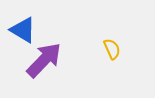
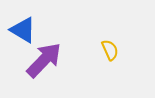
yellow semicircle: moved 2 px left, 1 px down
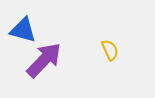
blue triangle: rotated 16 degrees counterclockwise
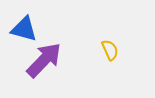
blue triangle: moved 1 px right, 1 px up
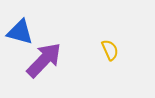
blue triangle: moved 4 px left, 3 px down
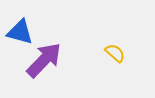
yellow semicircle: moved 5 px right, 3 px down; rotated 25 degrees counterclockwise
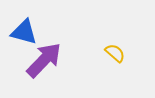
blue triangle: moved 4 px right
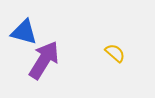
purple arrow: rotated 12 degrees counterclockwise
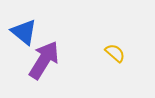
blue triangle: rotated 24 degrees clockwise
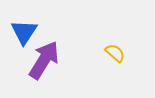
blue triangle: rotated 24 degrees clockwise
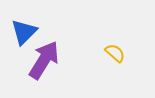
blue triangle: rotated 12 degrees clockwise
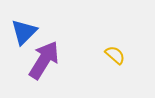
yellow semicircle: moved 2 px down
